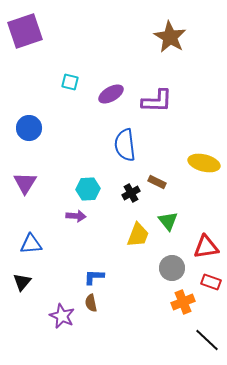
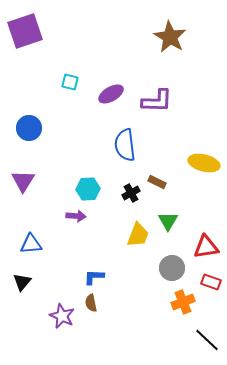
purple triangle: moved 2 px left, 2 px up
green triangle: rotated 10 degrees clockwise
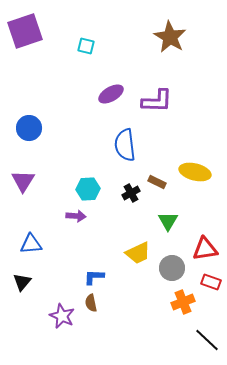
cyan square: moved 16 px right, 36 px up
yellow ellipse: moved 9 px left, 9 px down
yellow trapezoid: moved 18 px down; rotated 44 degrees clockwise
red triangle: moved 1 px left, 2 px down
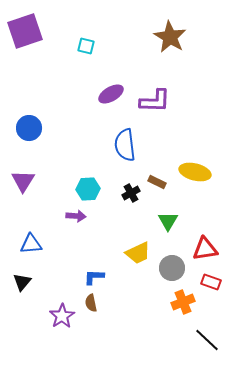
purple L-shape: moved 2 px left
purple star: rotated 15 degrees clockwise
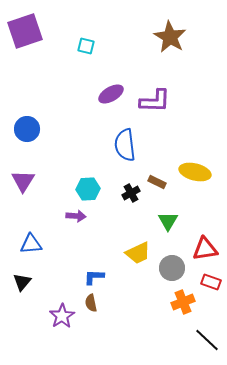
blue circle: moved 2 px left, 1 px down
